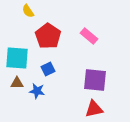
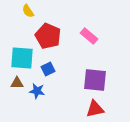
red pentagon: rotated 10 degrees counterclockwise
cyan square: moved 5 px right
red triangle: moved 1 px right
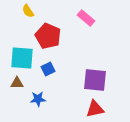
pink rectangle: moved 3 px left, 18 px up
blue star: moved 1 px right, 8 px down; rotated 14 degrees counterclockwise
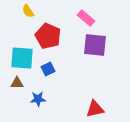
purple square: moved 35 px up
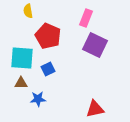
yellow semicircle: rotated 24 degrees clockwise
pink rectangle: rotated 72 degrees clockwise
purple square: rotated 20 degrees clockwise
brown triangle: moved 4 px right
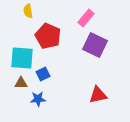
pink rectangle: rotated 18 degrees clockwise
blue square: moved 5 px left, 5 px down
red triangle: moved 3 px right, 14 px up
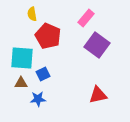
yellow semicircle: moved 4 px right, 3 px down
purple square: moved 2 px right; rotated 10 degrees clockwise
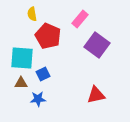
pink rectangle: moved 6 px left, 1 px down
red triangle: moved 2 px left
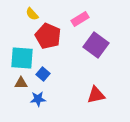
yellow semicircle: rotated 32 degrees counterclockwise
pink rectangle: rotated 18 degrees clockwise
purple square: moved 1 px left
blue square: rotated 24 degrees counterclockwise
